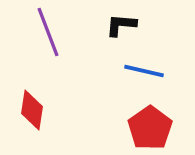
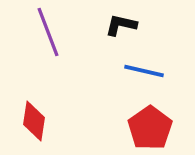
black L-shape: rotated 8 degrees clockwise
red diamond: moved 2 px right, 11 px down
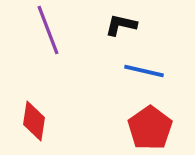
purple line: moved 2 px up
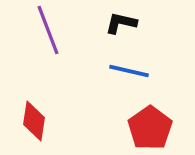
black L-shape: moved 2 px up
blue line: moved 15 px left
